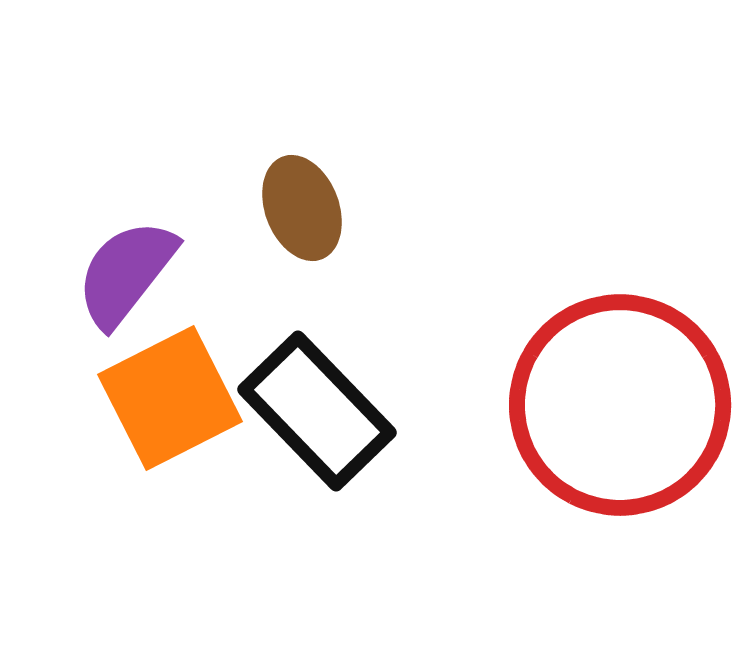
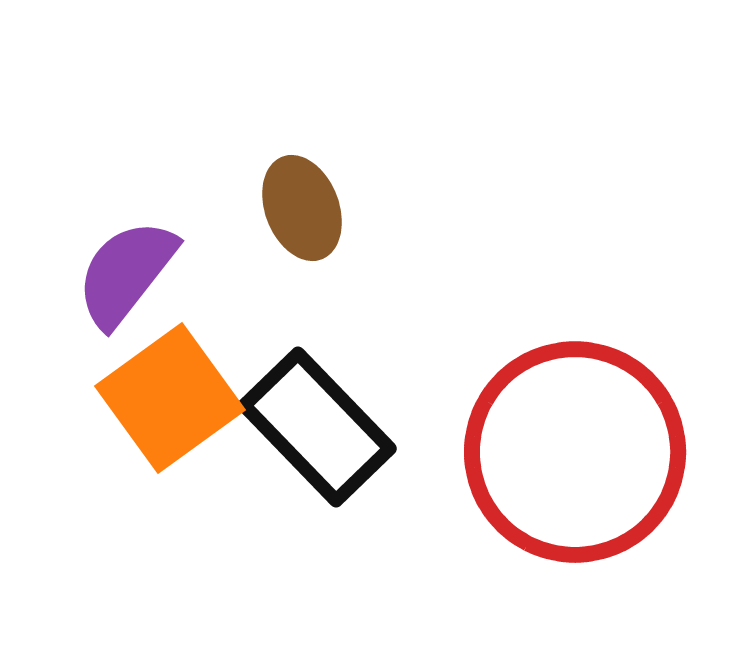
orange square: rotated 9 degrees counterclockwise
red circle: moved 45 px left, 47 px down
black rectangle: moved 16 px down
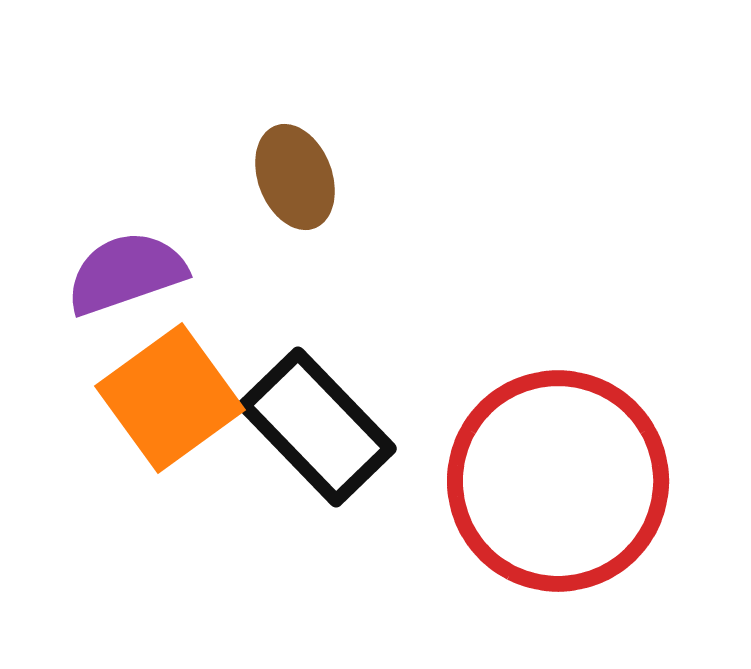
brown ellipse: moved 7 px left, 31 px up
purple semicircle: rotated 33 degrees clockwise
red circle: moved 17 px left, 29 px down
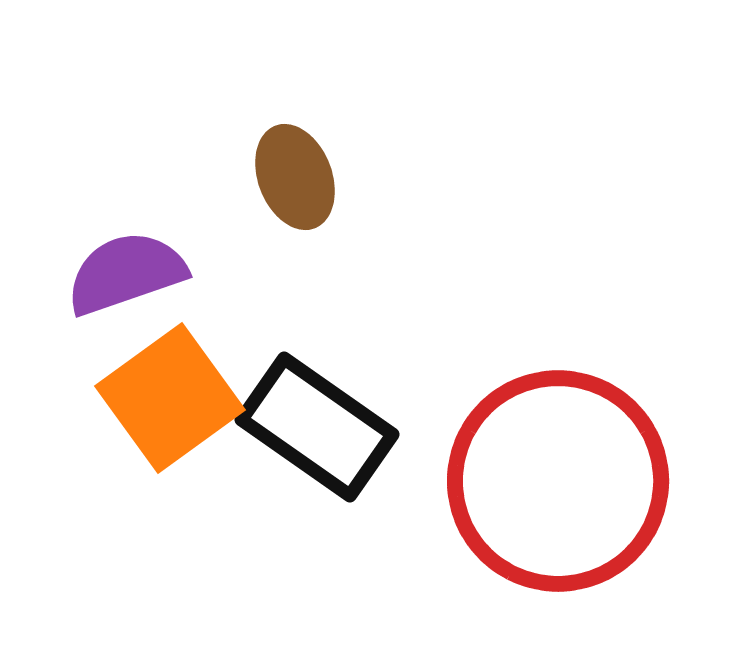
black rectangle: rotated 11 degrees counterclockwise
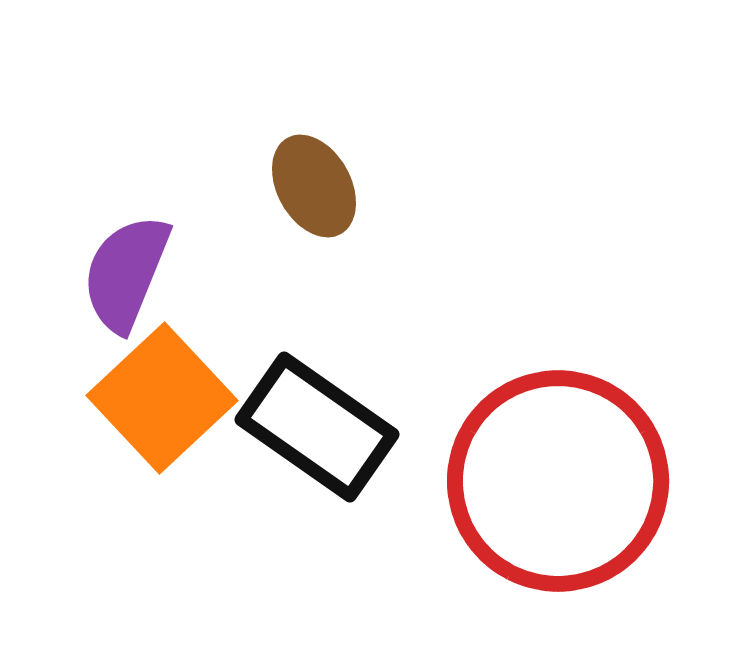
brown ellipse: moved 19 px right, 9 px down; rotated 8 degrees counterclockwise
purple semicircle: rotated 49 degrees counterclockwise
orange square: moved 8 px left; rotated 7 degrees counterclockwise
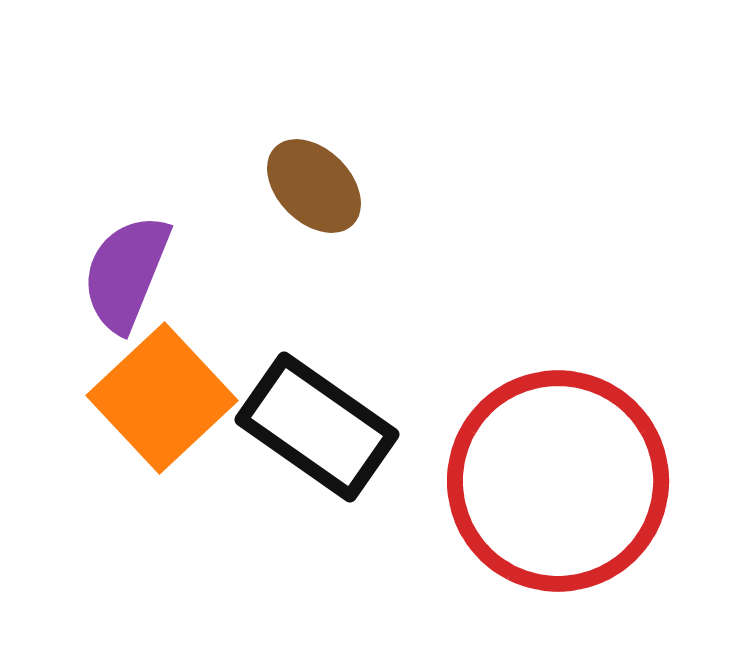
brown ellipse: rotated 16 degrees counterclockwise
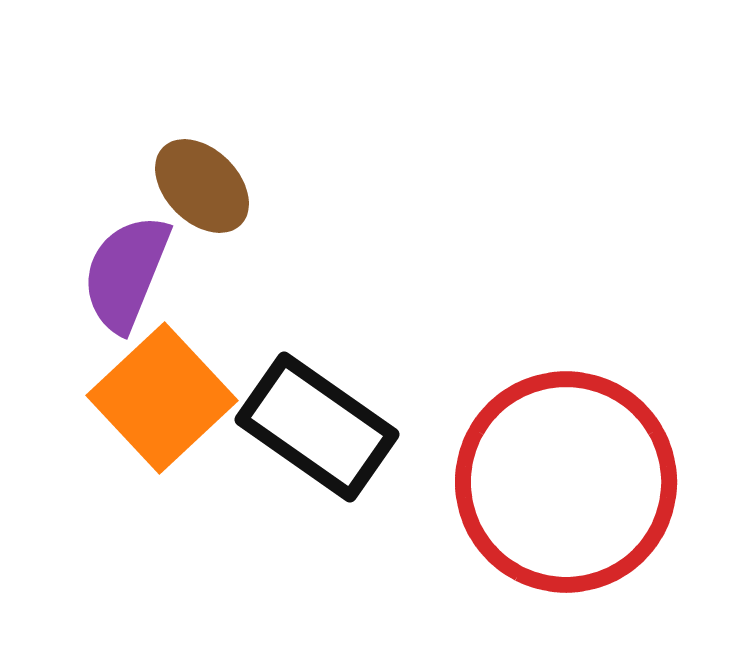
brown ellipse: moved 112 px left
red circle: moved 8 px right, 1 px down
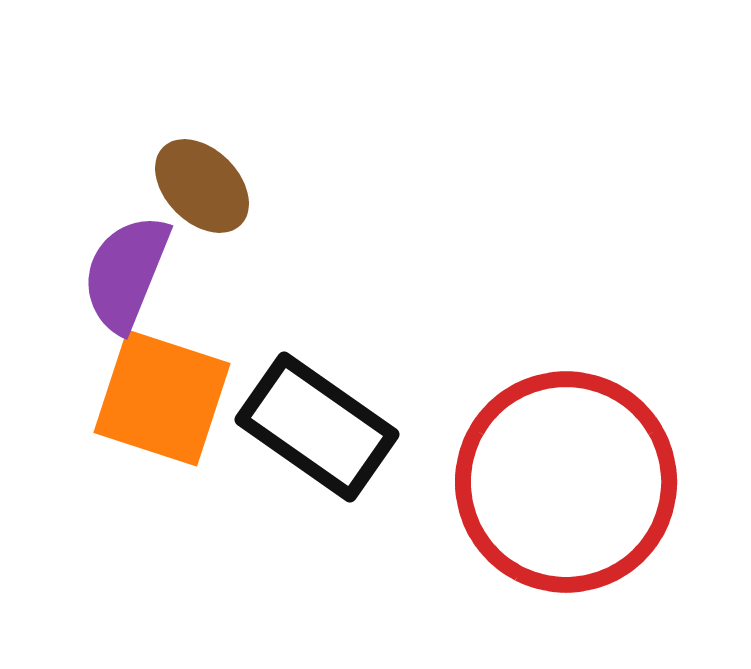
orange square: rotated 29 degrees counterclockwise
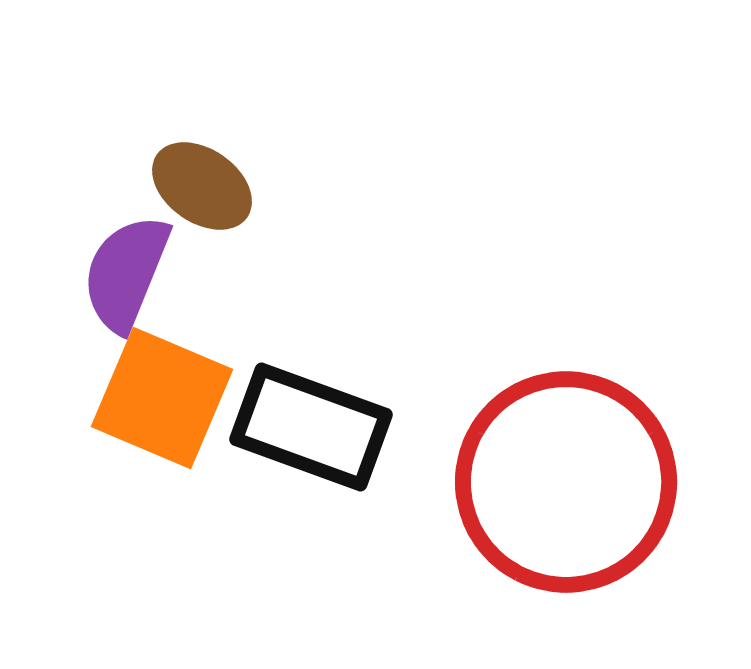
brown ellipse: rotated 10 degrees counterclockwise
orange square: rotated 5 degrees clockwise
black rectangle: moved 6 px left; rotated 15 degrees counterclockwise
